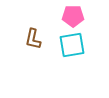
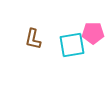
pink pentagon: moved 20 px right, 17 px down
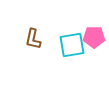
pink pentagon: moved 1 px right, 4 px down
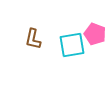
pink pentagon: moved 1 px right, 3 px up; rotated 20 degrees clockwise
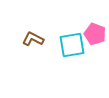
brown L-shape: rotated 105 degrees clockwise
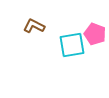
brown L-shape: moved 1 px right, 13 px up
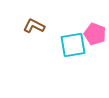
cyan square: moved 1 px right
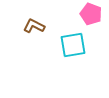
pink pentagon: moved 4 px left, 20 px up
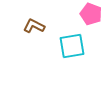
cyan square: moved 1 px left, 1 px down
